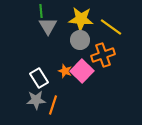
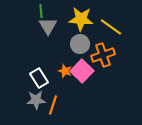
gray circle: moved 4 px down
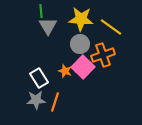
pink square: moved 1 px right, 4 px up
orange line: moved 2 px right, 3 px up
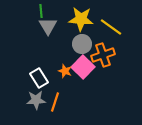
gray circle: moved 2 px right
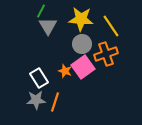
green line: rotated 32 degrees clockwise
yellow line: moved 1 px up; rotated 20 degrees clockwise
orange cross: moved 3 px right, 1 px up
pink square: rotated 10 degrees clockwise
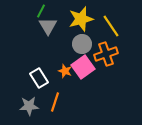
yellow star: rotated 20 degrees counterclockwise
gray star: moved 7 px left, 6 px down
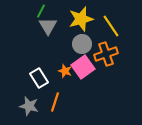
gray star: rotated 18 degrees clockwise
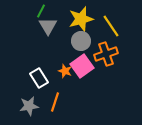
gray circle: moved 1 px left, 3 px up
pink square: moved 1 px left, 1 px up
gray star: rotated 24 degrees counterclockwise
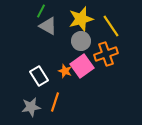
gray triangle: rotated 30 degrees counterclockwise
white rectangle: moved 2 px up
gray star: moved 2 px right, 1 px down
